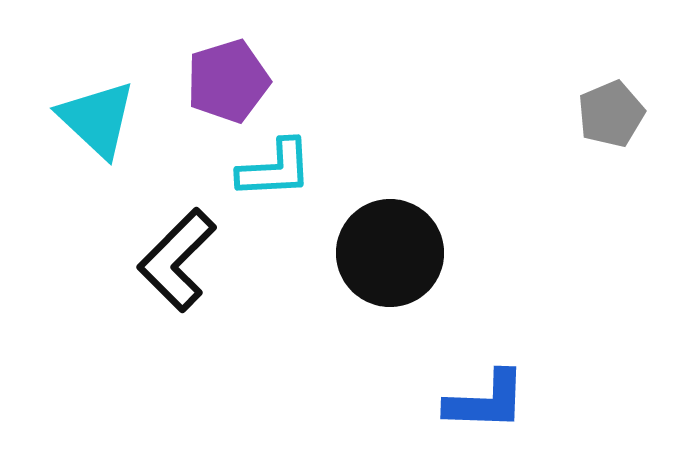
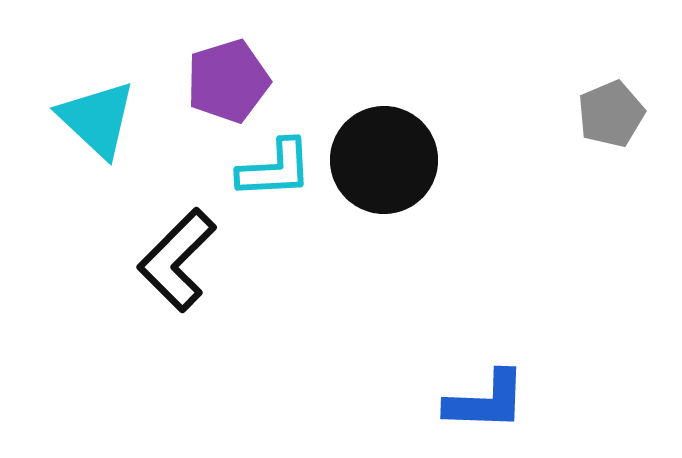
black circle: moved 6 px left, 93 px up
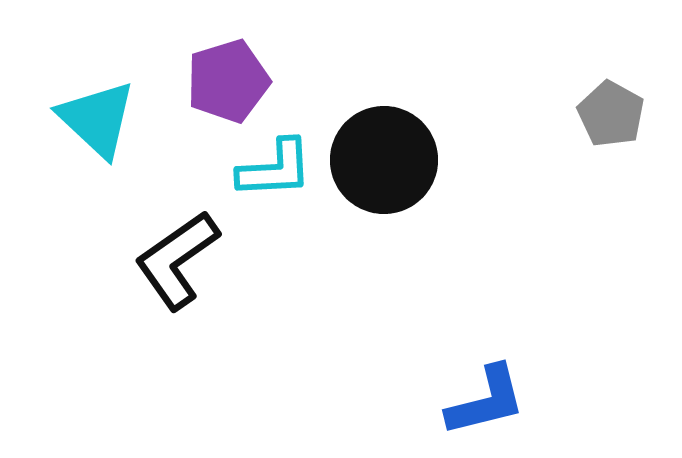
gray pentagon: rotated 20 degrees counterclockwise
black L-shape: rotated 10 degrees clockwise
blue L-shape: rotated 16 degrees counterclockwise
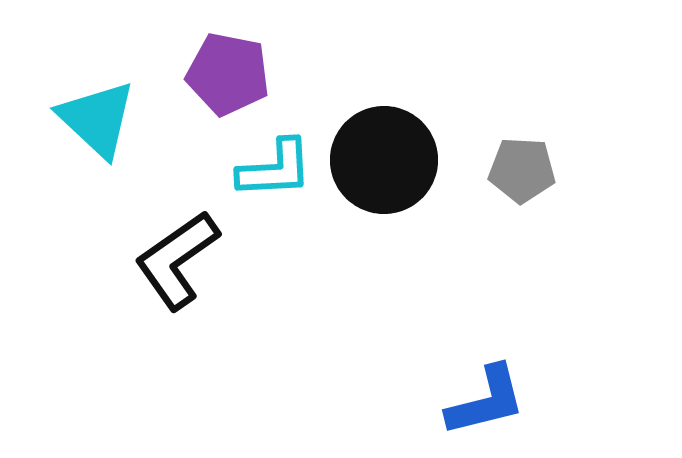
purple pentagon: moved 7 px up; rotated 28 degrees clockwise
gray pentagon: moved 89 px left, 56 px down; rotated 26 degrees counterclockwise
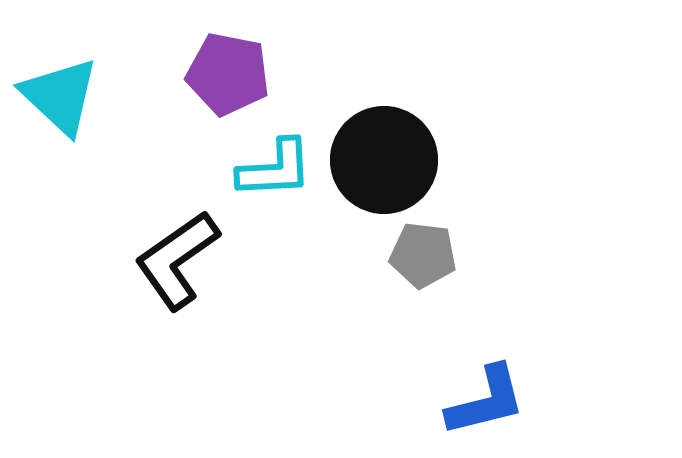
cyan triangle: moved 37 px left, 23 px up
gray pentagon: moved 99 px left, 85 px down; rotated 4 degrees clockwise
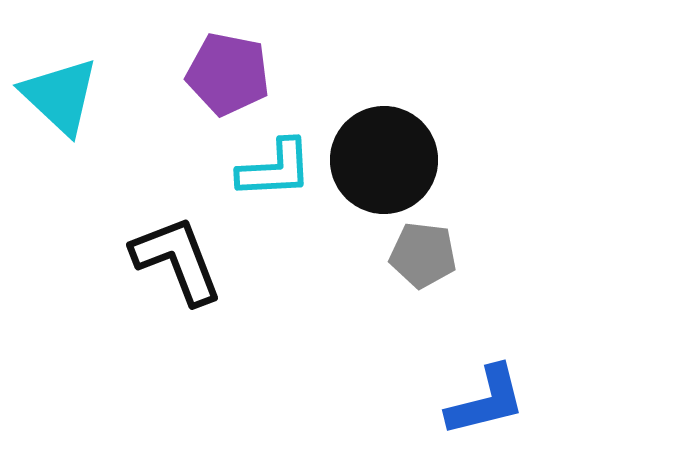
black L-shape: rotated 104 degrees clockwise
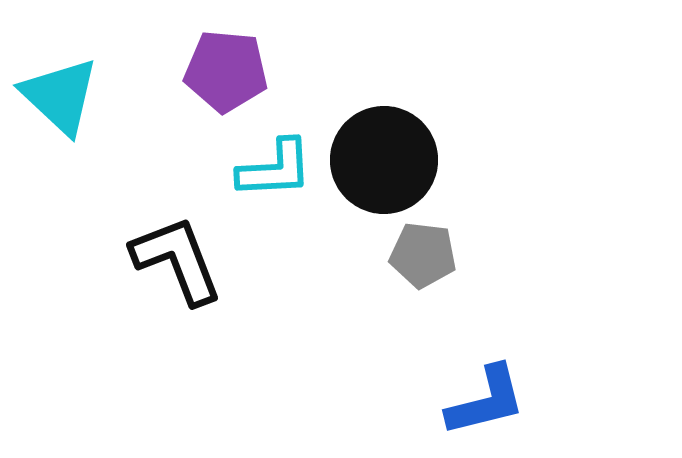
purple pentagon: moved 2 px left, 3 px up; rotated 6 degrees counterclockwise
